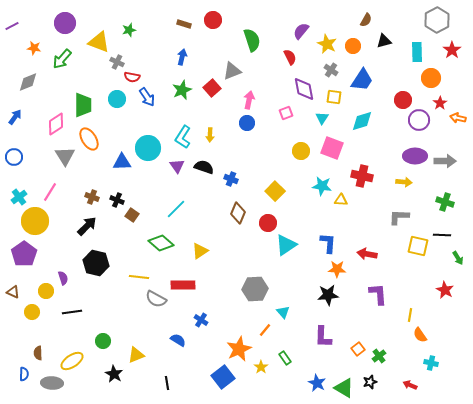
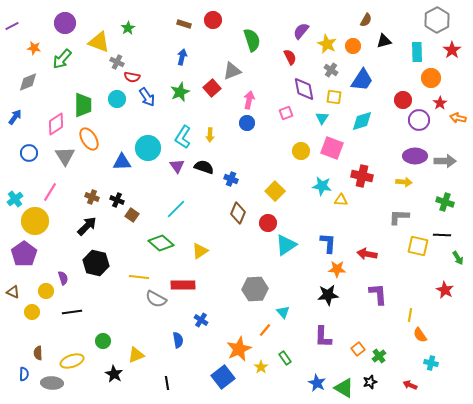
green star at (129, 30): moved 1 px left, 2 px up; rotated 16 degrees counterclockwise
green star at (182, 90): moved 2 px left, 2 px down
blue circle at (14, 157): moved 15 px right, 4 px up
cyan cross at (19, 197): moved 4 px left, 2 px down
blue semicircle at (178, 340): rotated 49 degrees clockwise
yellow ellipse at (72, 361): rotated 15 degrees clockwise
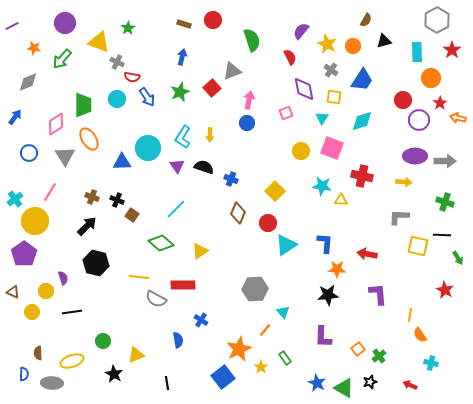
blue L-shape at (328, 243): moved 3 px left
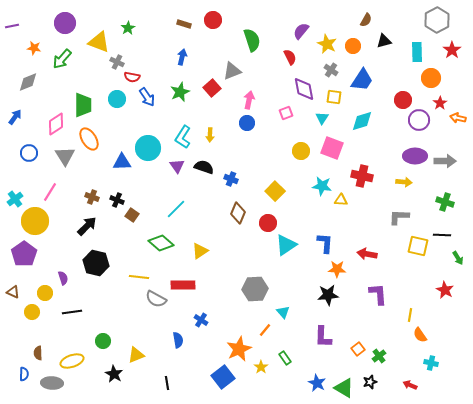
purple line at (12, 26): rotated 16 degrees clockwise
yellow circle at (46, 291): moved 1 px left, 2 px down
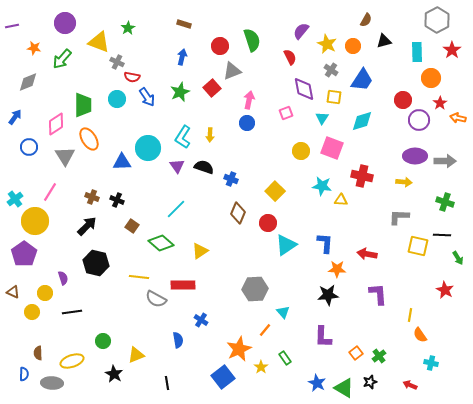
red circle at (213, 20): moved 7 px right, 26 px down
blue circle at (29, 153): moved 6 px up
brown square at (132, 215): moved 11 px down
orange square at (358, 349): moved 2 px left, 4 px down
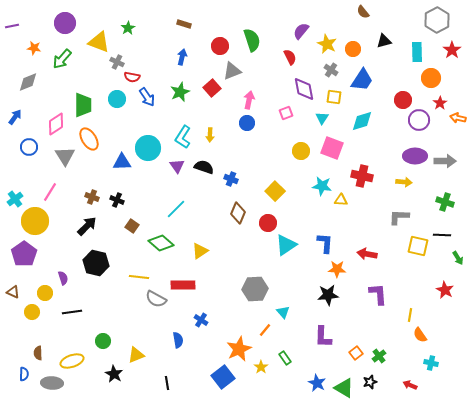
brown semicircle at (366, 20): moved 3 px left, 8 px up; rotated 112 degrees clockwise
orange circle at (353, 46): moved 3 px down
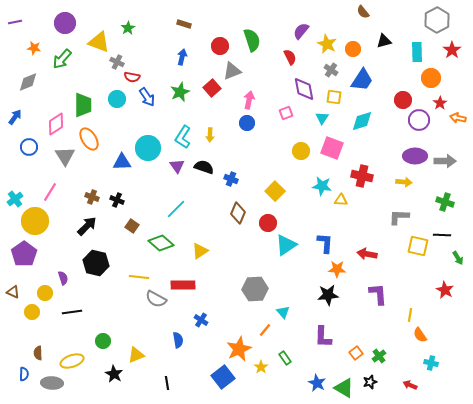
purple line at (12, 26): moved 3 px right, 4 px up
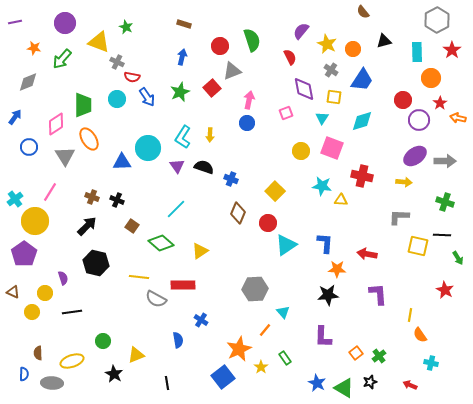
green star at (128, 28): moved 2 px left, 1 px up; rotated 16 degrees counterclockwise
purple ellipse at (415, 156): rotated 35 degrees counterclockwise
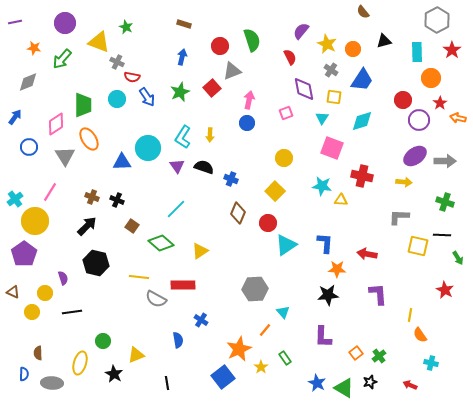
yellow circle at (301, 151): moved 17 px left, 7 px down
yellow ellipse at (72, 361): moved 8 px right, 2 px down; rotated 55 degrees counterclockwise
